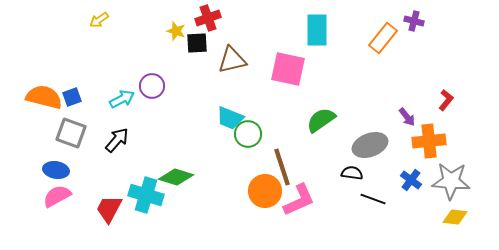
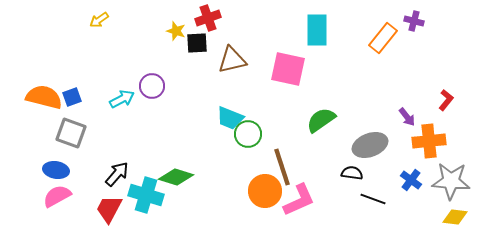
black arrow: moved 34 px down
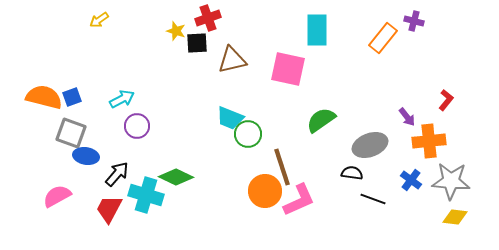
purple circle: moved 15 px left, 40 px down
blue ellipse: moved 30 px right, 14 px up
green diamond: rotated 8 degrees clockwise
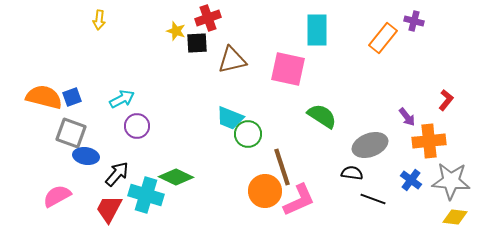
yellow arrow: rotated 48 degrees counterclockwise
green semicircle: moved 1 px right, 4 px up; rotated 68 degrees clockwise
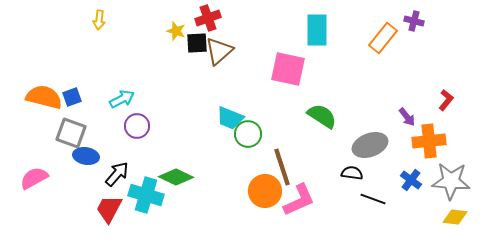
brown triangle: moved 13 px left, 9 px up; rotated 28 degrees counterclockwise
pink semicircle: moved 23 px left, 18 px up
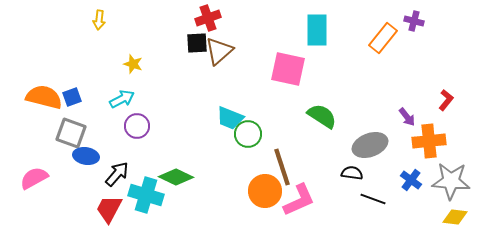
yellow star: moved 43 px left, 33 px down
